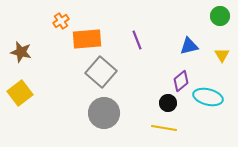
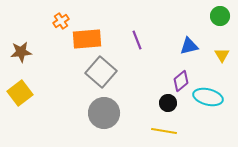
brown star: rotated 20 degrees counterclockwise
yellow line: moved 3 px down
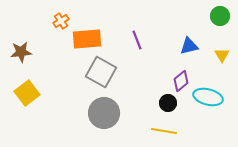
gray square: rotated 12 degrees counterclockwise
yellow square: moved 7 px right
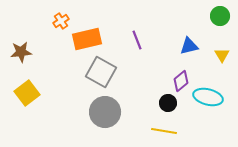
orange rectangle: rotated 8 degrees counterclockwise
gray circle: moved 1 px right, 1 px up
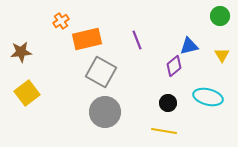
purple diamond: moved 7 px left, 15 px up
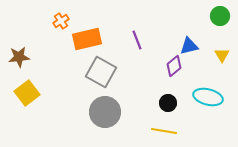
brown star: moved 2 px left, 5 px down
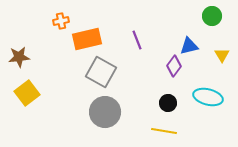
green circle: moved 8 px left
orange cross: rotated 21 degrees clockwise
purple diamond: rotated 15 degrees counterclockwise
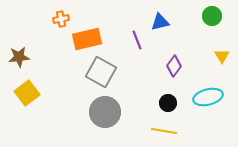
orange cross: moved 2 px up
blue triangle: moved 29 px left, 24 px up
yellow triangle: moved 1 px down
cyan ellipse: rotated 28 degrees counterclockwise
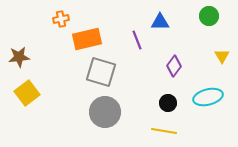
green circle: moved 3 px left
blue triangle: rotated 12 degrees clockwise
gray square: rotated 12 degrees counterclockwise
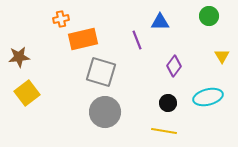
orange rectangle: moved 4 px left
